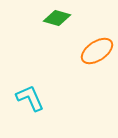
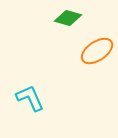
green diamond: moved 11 px right
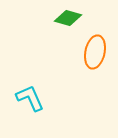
orange ellipse: moved 2 px left, 1 px down; rotated 44 degrees counterclockwise
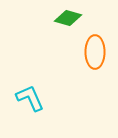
orange ellipse: rotated 12 degrees counterclockwise
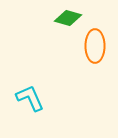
orange ellipse: moved 6 px up
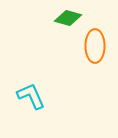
cyan L-shape: moved 1 px right, 2 px up
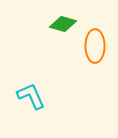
green diamond: moved 5 px left, 6 px down
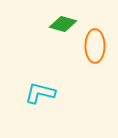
cyan L-shape: moved 9 px right, 3 px up; rotated 52 degrees counterclockwise
